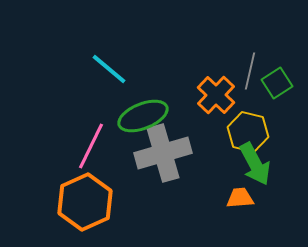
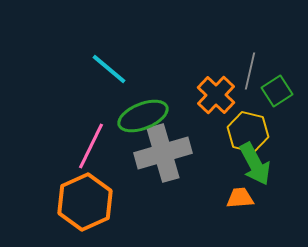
green square: moved 8 px down
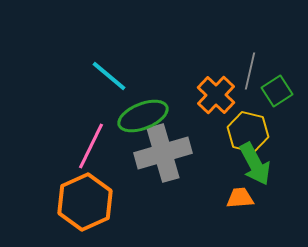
cyan line: moved 7 px down
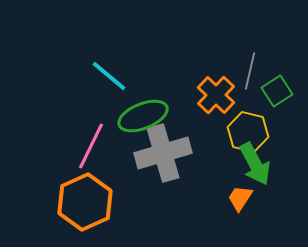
orange trapezoid: rotated 52 degrees counterclockwise
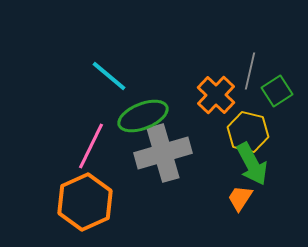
green arrow: moved 3 px left
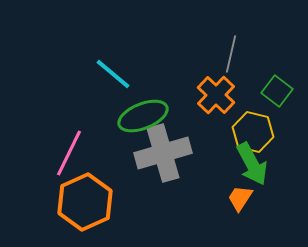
gray line: moved 19 px left, 17 px up
cyan line: moved 4 px right, 2 px up
green square: rotated 20 degrees counterclockwise
yellow hexagon: moved 5 px right
pink line: moved 22 px left, 7 px down
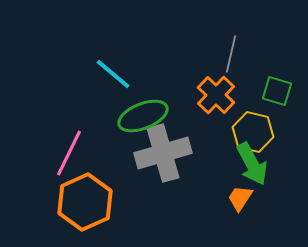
green square: rotated 20 degrees counterclockwise
